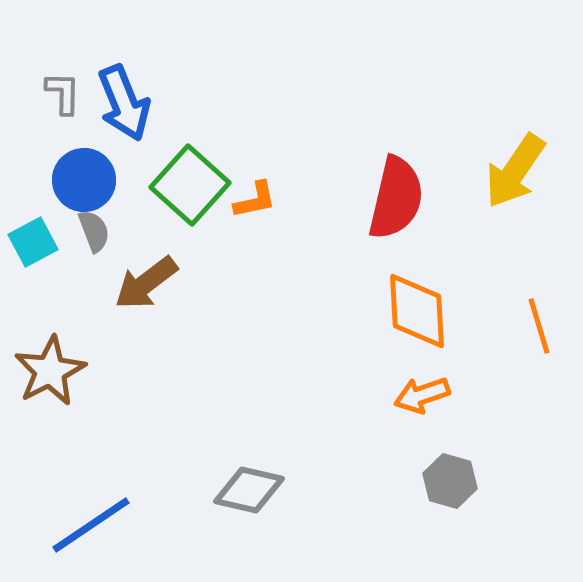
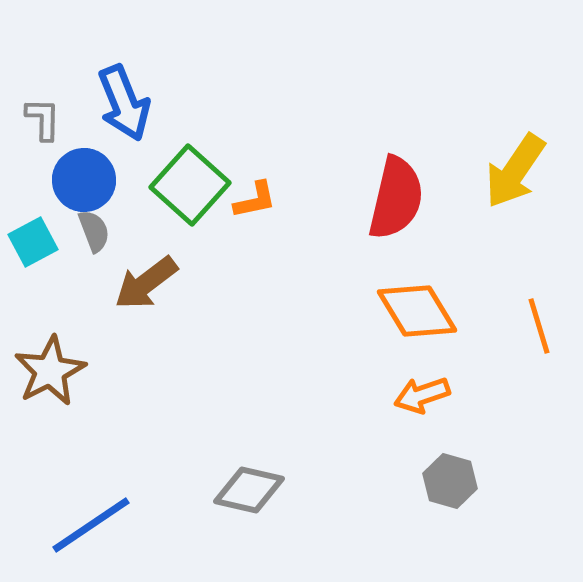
gray L-shape: moved 20 px left, 26 px down
orange diamond: rotated 28 degrees counterclockwise
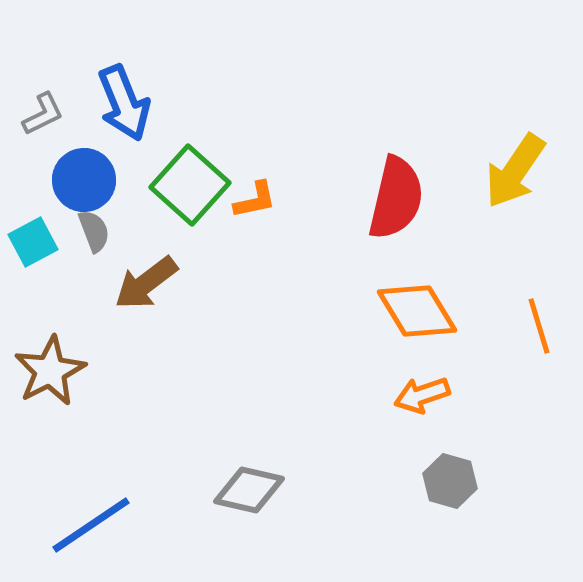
gray L-shape: moved 5 px up; rotated 63 degrees clockwise
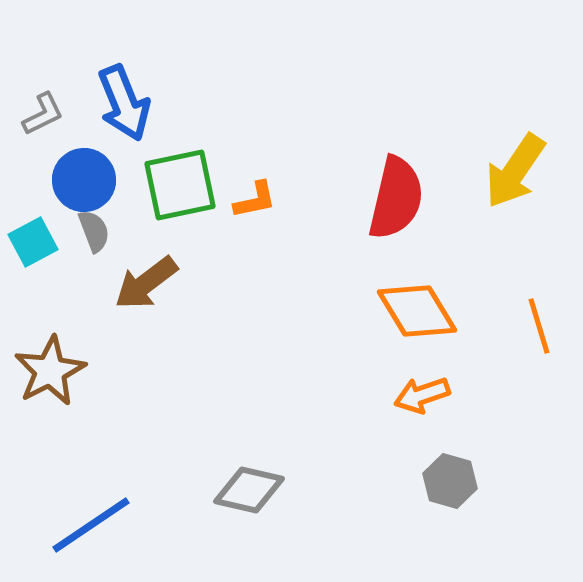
green square: moved 10 px left; rotated 36 degrees clockwise
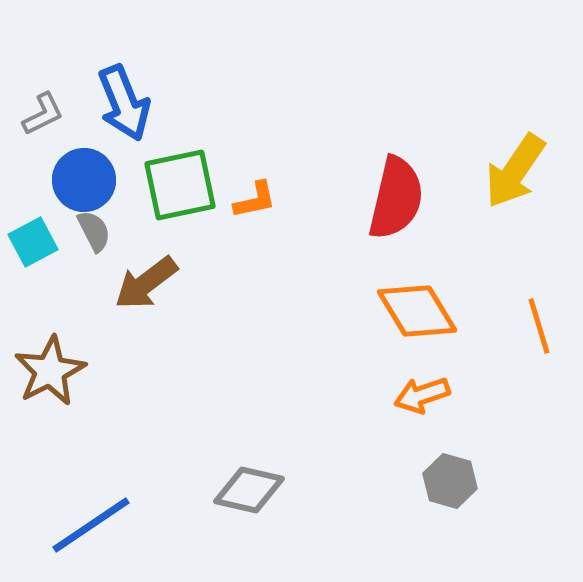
gray semicircle: rotated 6 degrees counterclockwise
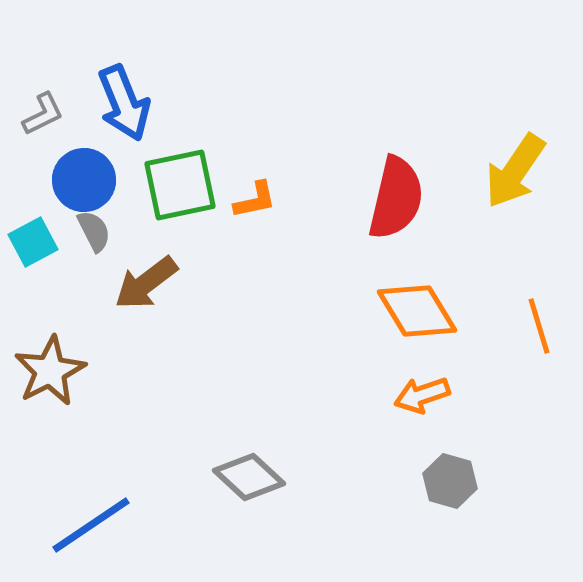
gray diamond: moved 13 px up; rotated 30 degrees clockwise
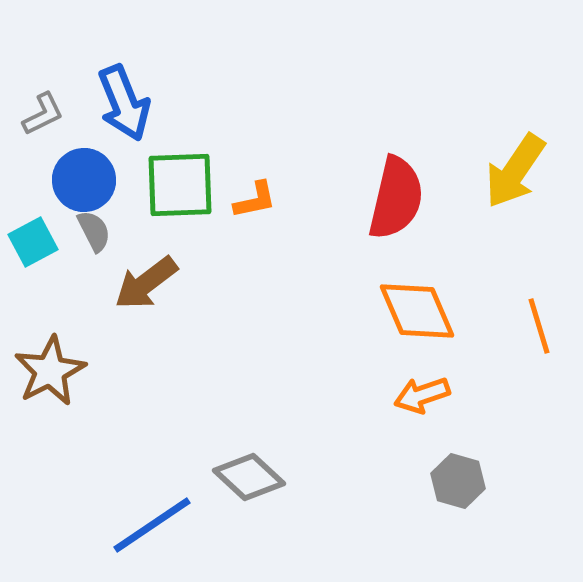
green square: rotated 10 degrees clockwise
orange diamond: rotated 8 degrees clockwise
gray hexagon: moved 8 px right
blue line: moved 61 px right
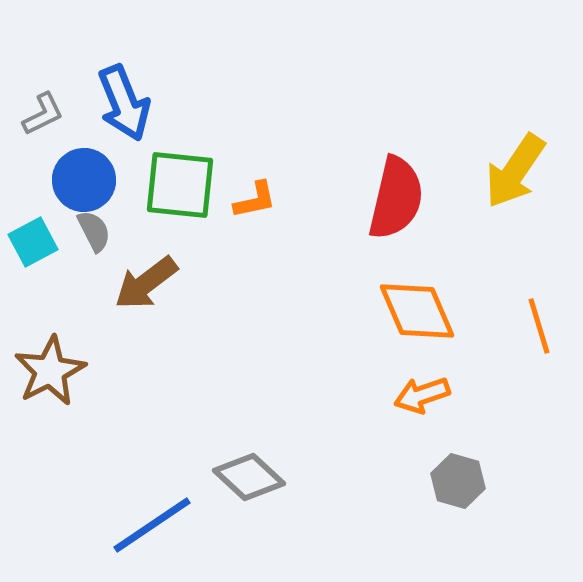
green square: rotated 8 degrees clockwise
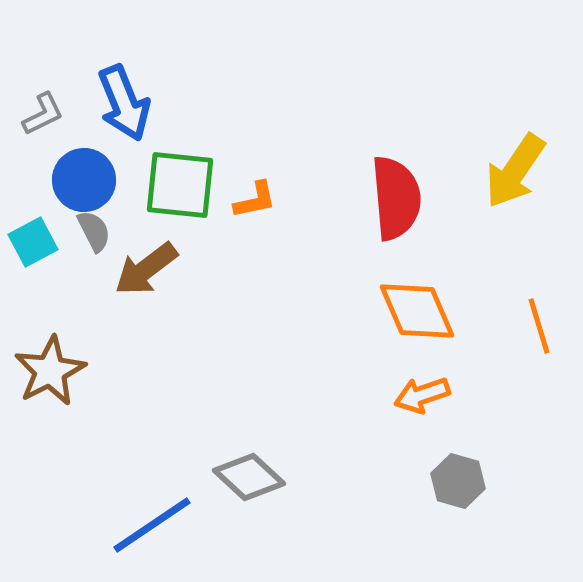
red semicircle: rotated 18 degrees counterclockwise
brown arrow: moved 14 px up
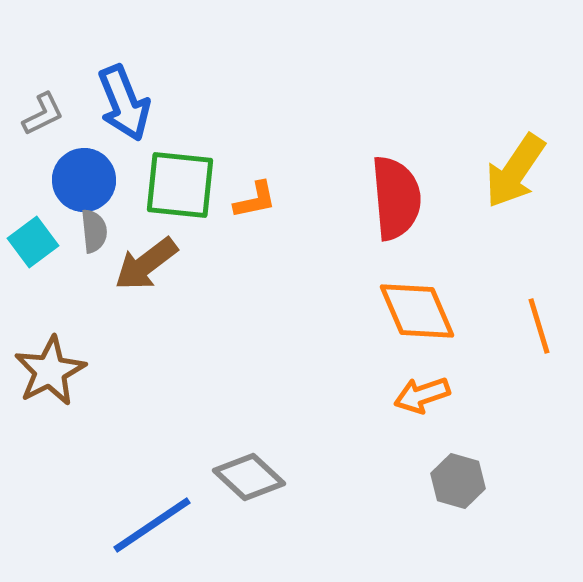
gray semicircle: rotated 21 degrees clockwise
cyan square: rotated 9 degrees counterclockwise
brown arrow: moved 5 px up
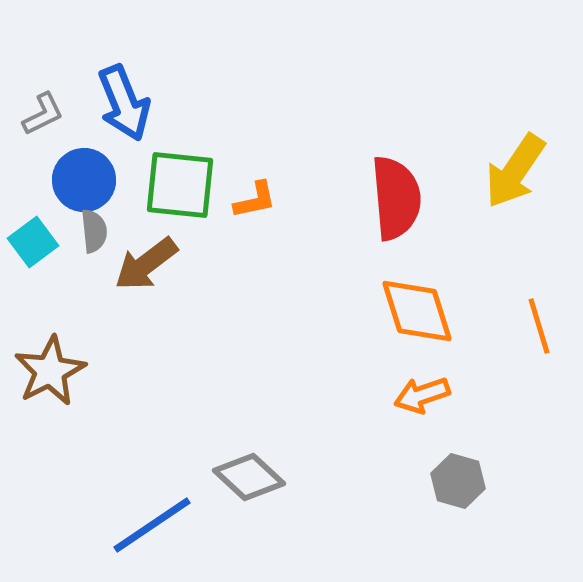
orange diamond: rotated 6 degrees clockwise
